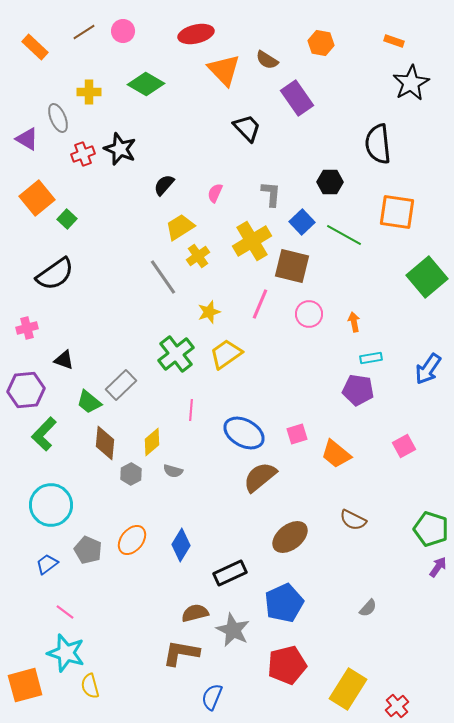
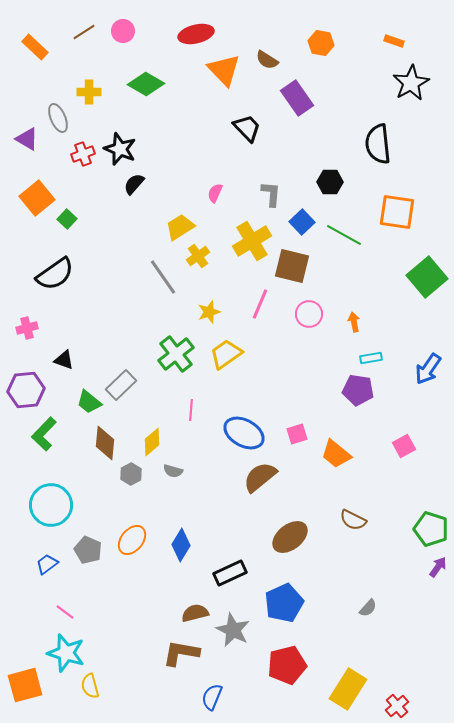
black semicircle at (164, 185): moved 30 px left, 1 px up
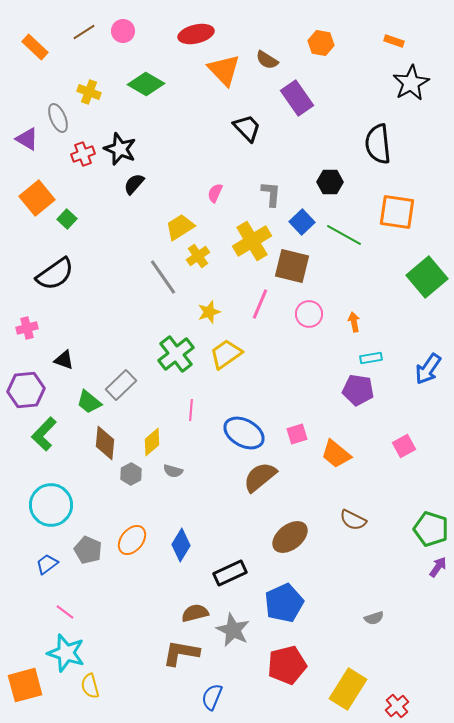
yellow cross at (89, 92): rotated 20 degrees clockwise
gray semicircle at (368, 608): moved 6 px right, 10 px down; rotated 30 degrees clockwise
